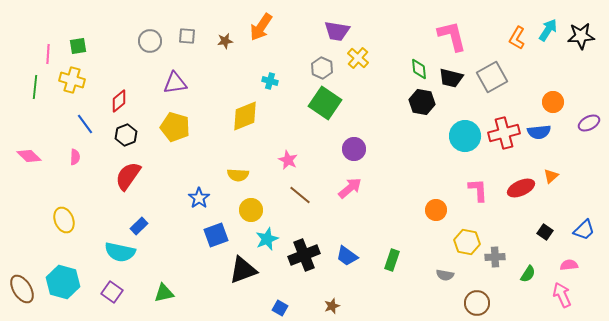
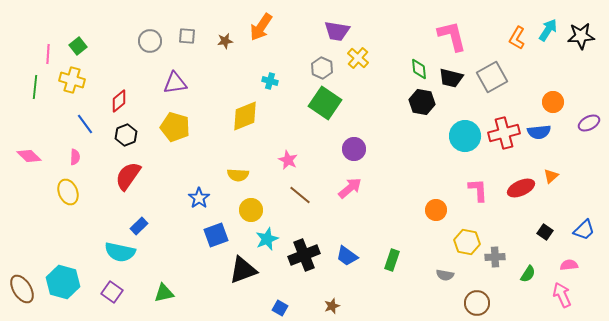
green square at (78, 46): rotated 30 degrees counterclockwise
yellow ellipse at (64, 220): moved 4 px right, 28 px up
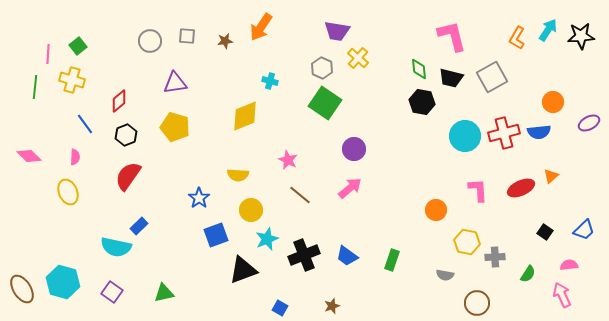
cyan semicircle at (120, 252): moved 4 px left, 5 px up
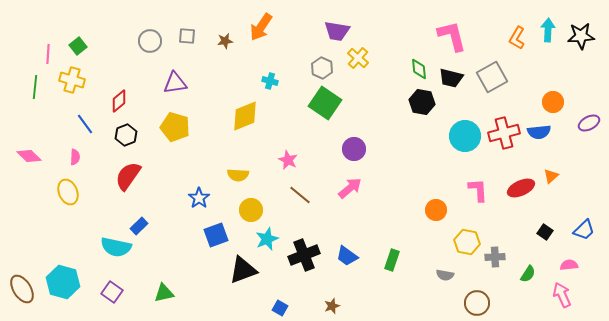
cyan arrow at (548, 30): rotated 30 degrees counterclockwise
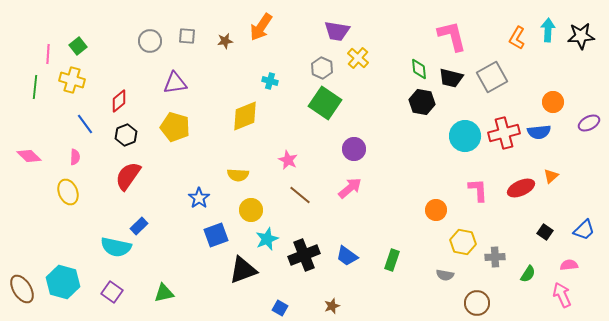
yellow hexagon at (467, 242): moved 4 px left
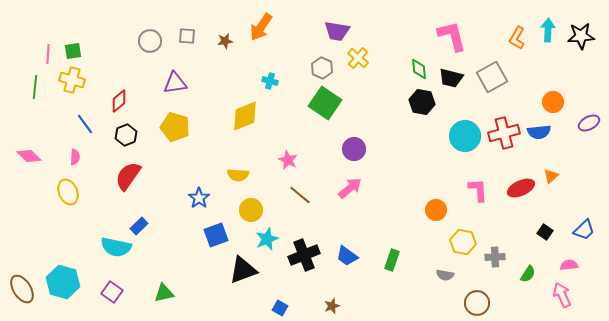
green square at (78, 46): moved 5 px left, 5 px down; rotated 30 degrees clockwise
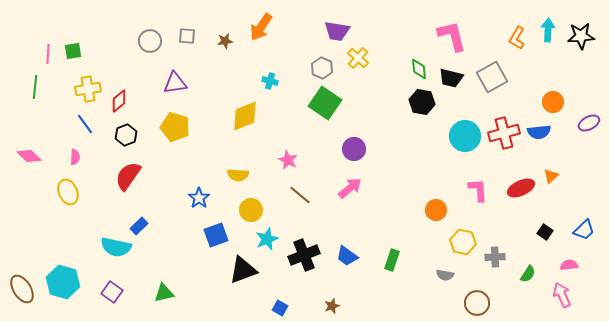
yellow cross at (72, 80): moved 16 px right, 9 px down; rotated 25 degrees counterclockwise
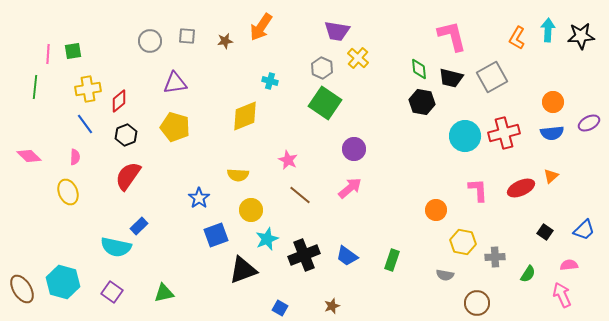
blue semicircle at (539, 132): moved 13 px right, 1 px down
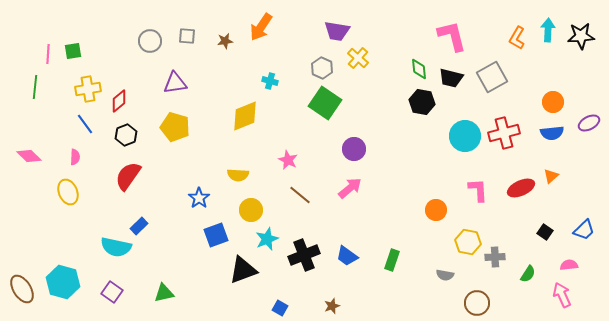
yellow hexagon at (463, 242): moved 5 px right
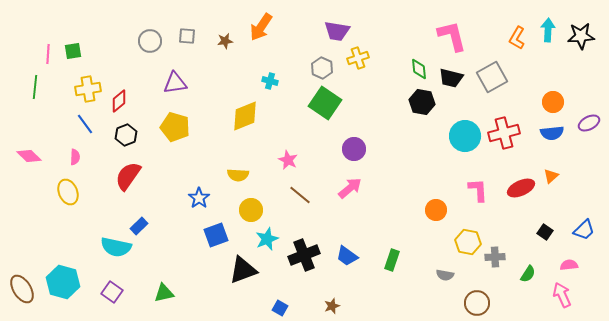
yellow cross at (358, 58): rotated 30 degrees clockwise
